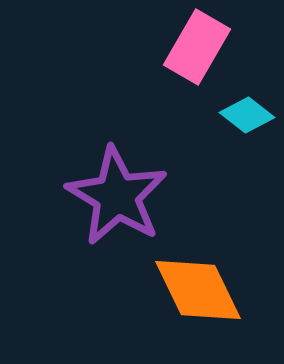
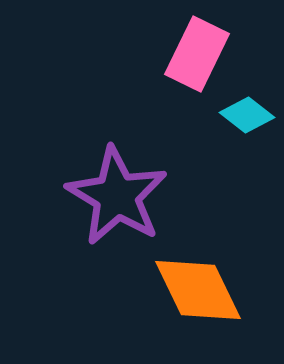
pink rectangle: moved 7 px down; rotated 4 degrees counterclockwise
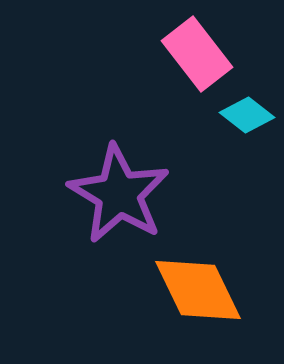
pink rectangle: rotated 64 degrees counterclockwise
purple star: moved 2 px right, 2 px up
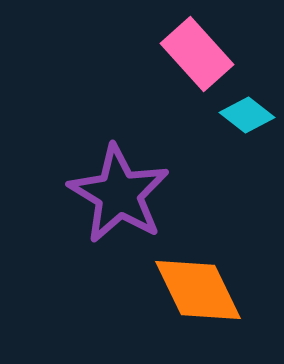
pink rectangle: rotated 4 degrees counterclockwise
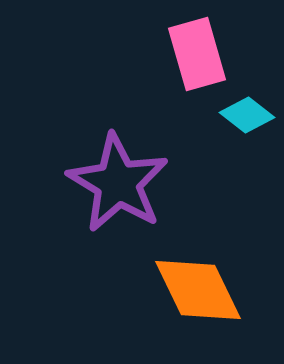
pink rectangle: rotated 26 degrees clockwise
purple star: moved 1 px left, 11 px up
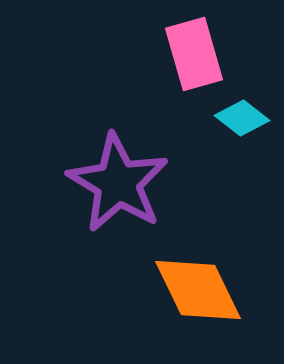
pink rectangle: moved 3 px left
cyan diamond: moved 5 px left, 3 px down
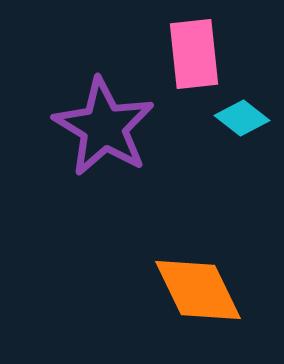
pink rectangle: rotated 10 degrees clockwise
purple star: moved 14 px left, 56 px up
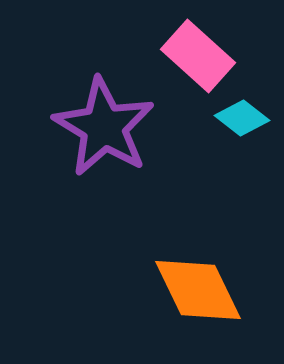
pink rectangle: moved 4 px right, 2 px down; rotated 42 degrees counterclockwise
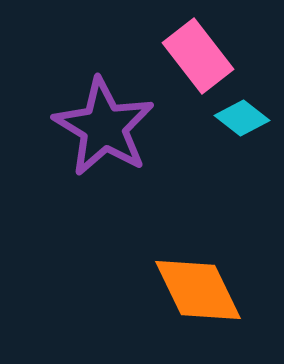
pink rectangle: rotated 10 degrees clockwise
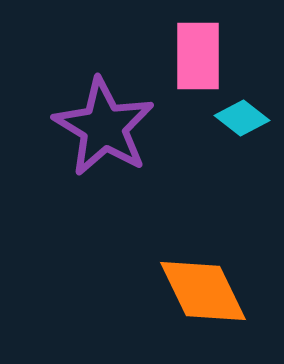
pink rectangle: rotated 38 degrees clockwise
orange diamond: moved 5 px right, 1 px down
